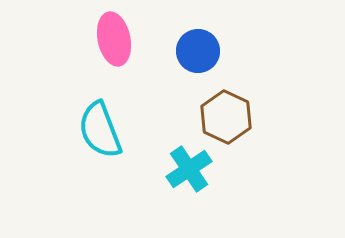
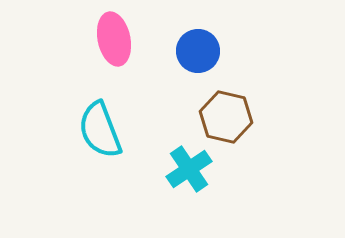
brown hexagon: rotated 12 degrees counterclockwise
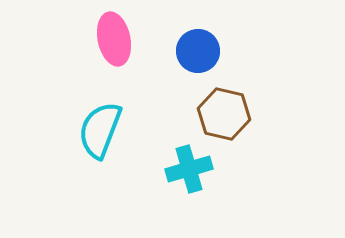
brown hexagon: moved 2 px left, 3 px up
cyan semicircle: rotated 42 degrees clockwise
cyan cross: rotated 18 degrees clockwise
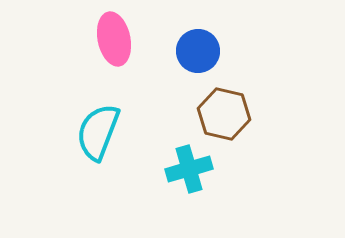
cyan semicircle: moved 2 px left, 2 px down
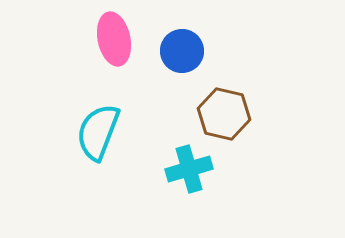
blue circle: moved 16 px left
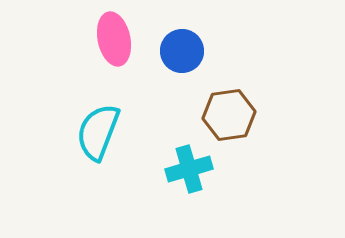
brown hexagon: moved 5 px right, 1 px down; rotated 21 degrees counterclockwise
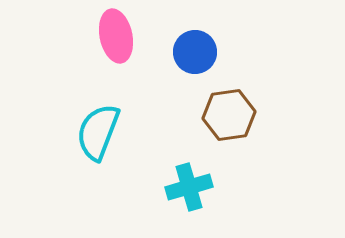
pink ellipse: moved 2 px right, 3 px up
blue circle: moved 13 px right, 1 px down
cyan cross: moved 18 px down
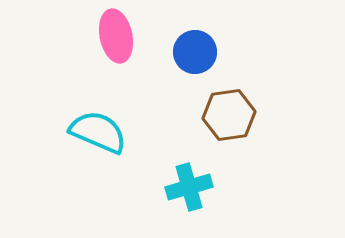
cyan semicircle: rotated 92 degrees clockwise
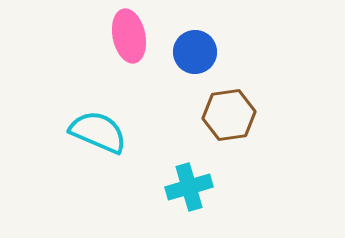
pink ellipse: moved 13 px right
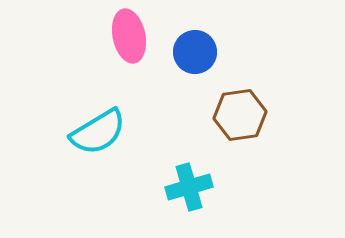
brown hexagon: moved 11 px right
cyan semicircle: rotated 126 degrees clockwise
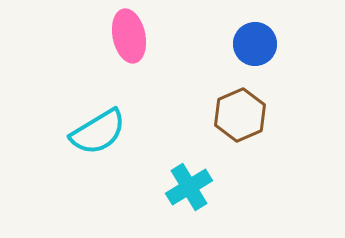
blue circle: moved 60 px right, 8 px up
brown hexagon: rotated 15 degrees counterclockwise
cyan cross: rotated 15 degrees counterclockwise
